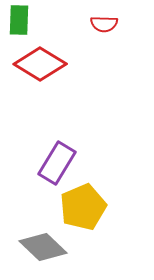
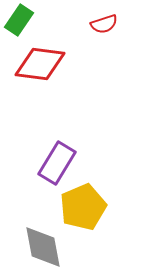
green rectangle: rotated 32 degrees clockwise
red semicircle: rotated 20 degrees counterclockwise
red diamond: rotated 24 degrees counterclockwise
gray diamond: rotated 36 degrees clockwise
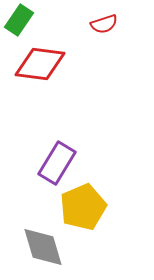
gray diamond: rotated 6 degrees counterclockwise
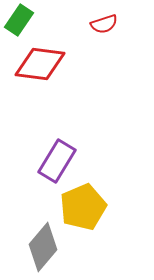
purple rectangle: moved 2 px up
gray diamond: rotated 57 degrees clockwise
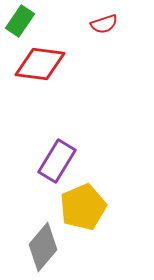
green rectangle: moved 1 px right, 1 px down
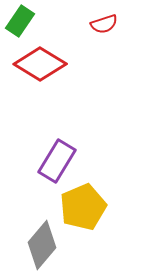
red diamond: rotated 24 degrees clockwise
gray diamond: moved 1 px left, 2 px up
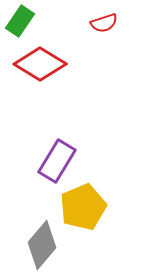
red semicircle: moved 1 px up
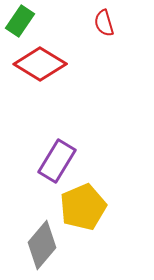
red semicircle: rotated 92 degrees clockwise
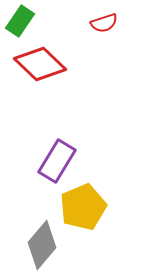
red semicircle: rotated 92 degrees counterclockwise
red diamond: rotated 12 degrees clockwise
